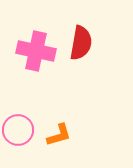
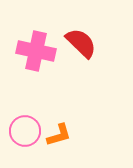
red semicircle: rotated 56 degrees counterclockwise
pink circle: moved 7 px right, 1 px down
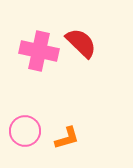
pink cross: moved 3 px right
orange L-shape: moved 8 px right, 3 px down
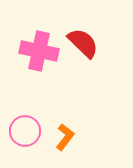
red semicircle: moved 2 px right
orange L-shape: moved 2 px left, 1 px up; rotated 36 degrees counterclockwise
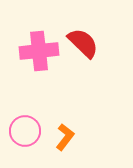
pink cross: rotated 18 degrees counterclockwise
